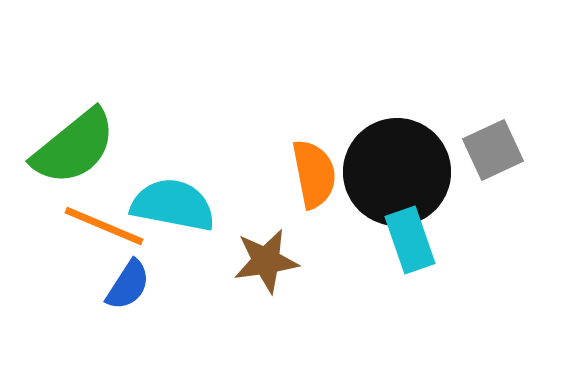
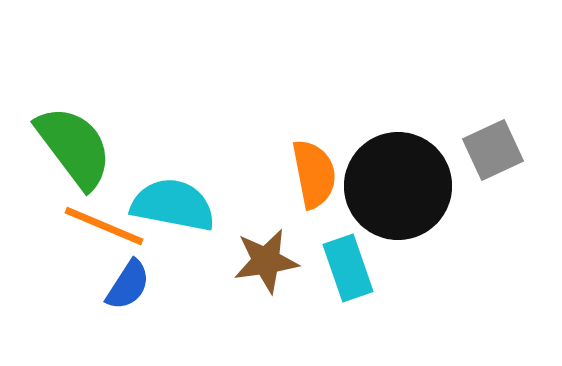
green semicircle: rotated 88 degrees counterclockwise
black circle: moved 1 px right, 14 px down
cyan rectangle: moved 62 px left, 28 px down
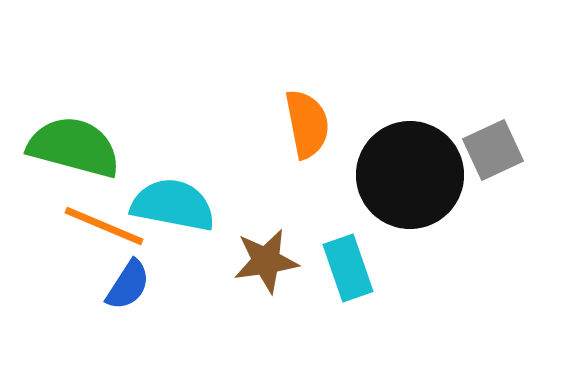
green semicircle: rotated 38 degrees counterclockwise
orange semicircle: moved 7 px left, 50 px up
black circle: moved 12 px right, 11 px up
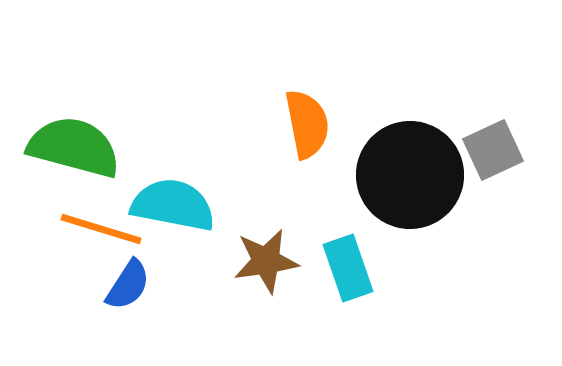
orange line: moved 3 px left, 3 px down; rotated 6 degrees counterclockwise
